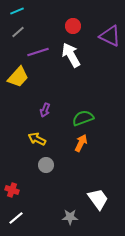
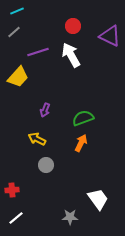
gray line: moved 4 px left
red cross: rotated 24 degrees counterclockwise
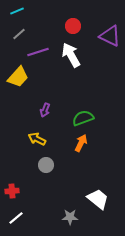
gray line: moved 5 px right, 2 px down
red cross: moved 1 px down
white trapezoid: rotated 15 degrees counterclockwise
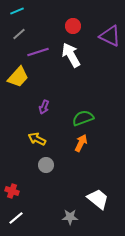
purple arrow: moved 1 px left, 3 px up
red cross: rotated 24 degrees clockwise
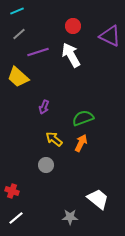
yellow trapezoid: rotated 90 degrees clockwise
yellow arrow: moved 17 px right; rotated 12 degrees clockwise
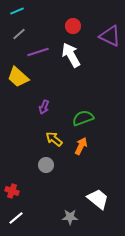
orange arrow: moved 3 px down
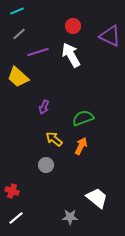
white trapezoid: moved 1 px left, 1 px up
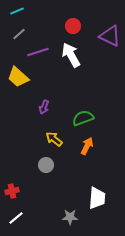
orange arrow: moved 6 px right
red cross: rotated 32 degrees counterclockwise
white trapezoid: rotated 55 degrees clockwise
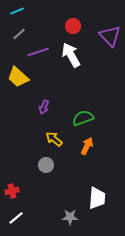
purple triangle: rotated 20 degrees clockwise
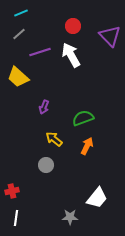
cyan line: moved 4 px right, 2 px down
purple line: moved 2 px right
white trapezoid: rotated 35 degrees clockwise
white line: rotated 42 degrees counterclockwise
